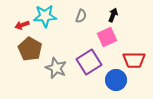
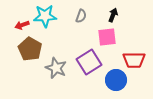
pink square: rotated 18 degrees clockwise
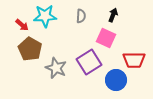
gray semicircle: rotated 16 degrees counterclockwise
red arrow: rotated 120 degrees counterclockwise
pink square: moved 1 px left, 1 px down; rotated 30 degrees clockwise
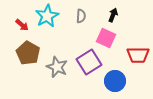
cyan star: moved 2 px right; rotated 25 degrees counterclockwise
brown pentagon: moved 2 px left, 4 px down
red trapezoid: moved 4 px right, 5 px up
gray star: moved 1 px right, 1 px up
blue circle: moved 1 px left, 1 px down
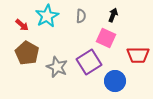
brown pentagon: moved 1 px left
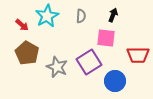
pink square: rotated 18 degrees counterclockwise
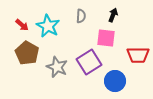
cyan star: moved 1 px right, 10 px down; rotated 15 degrees counterclockwise
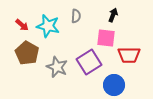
gray semicircle: moved 5 px left
cyan star: rotated 15 degrees counterclockwise
red trapezoid: moved 9 px left
blue circle: moved 1 px left, 4 px down
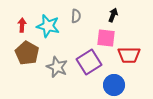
red arrow: rotated 128 degrees counterclockwise
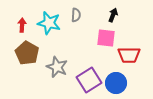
gray semicircle: moved 1 px up
cyan star: moved 1 px right, 3 px up
purple square: moved 18 px down
blue circle: moved 2 px right, 2 px up
